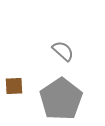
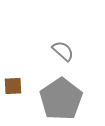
brown square: moved 1 px left
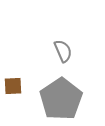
gray semicircle: rotated 25 degrees clockwise
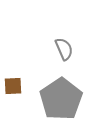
gray semicircle: moved 1 px right, 2 px up
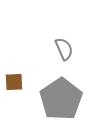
brown square: moved 1 px right, 4 px up
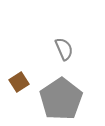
brown square: moved 5 px right; rotated 30 degrees counterclockwise
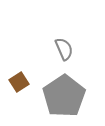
gray pentagon: moved 3 px right, 3 px up
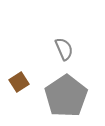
gray pentagon: moved 2 px right
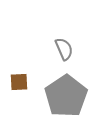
brown square: rotated 30 degrees clockwise
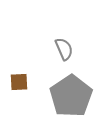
gray pentagon: moved 5 px right
